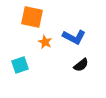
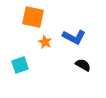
orange square: moved 1 px right
black semicircle: moved 2 px right; rotated 112 degrees counterclockwise
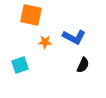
orange square: moved 2 px left, 2 px up
orange star: rotated 24 degrees counterclockwise
black semicircle: rotated 84 degrees clockwise
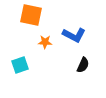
blue L-shape: moved 2 px up
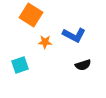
orange square: rotated 20 degrees clockwise
black semicircle: rotated 49 degrees clockwise
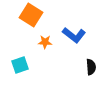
blue L-shape: rotated 10 degrees clockwise
black semicircle: moved 8 px right, 2 px down; rotated 77 degrees counterclockwise
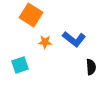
blue L-shape: moved 4 px down
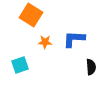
blue L-shape: rotated 145 degrees clockwise
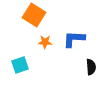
orange square: moved 3 px right
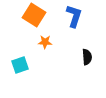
blue L-shape: moved 23 px up; rotated 105 degrees clockwise
black semicircle: moved 4 px left, 10 px up
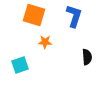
orange square: rotated 15 degrees counterclockwise
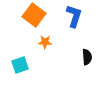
orange square: rotated 20 degrees clockwise
